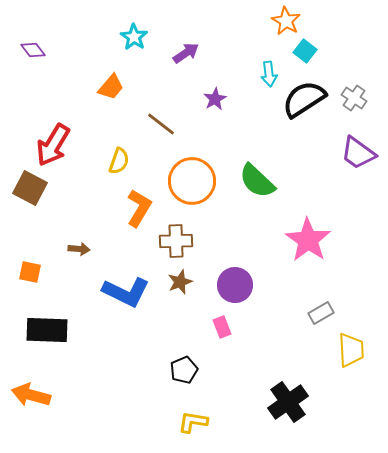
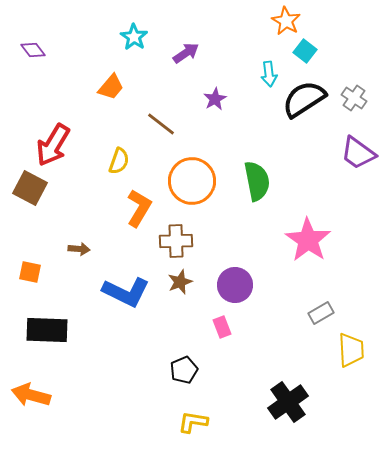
green semicircle: rotated 144 degrees counterclockwise
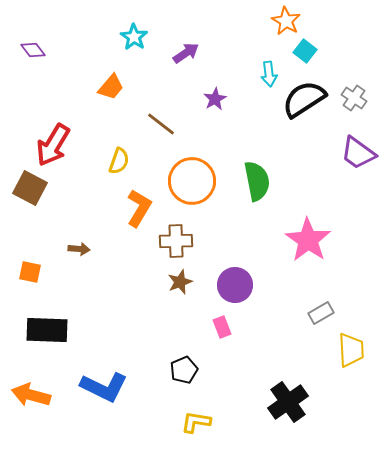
blue L-shape: moved 22 px left, 95 px down
yellow L-shape: moved 3 px right
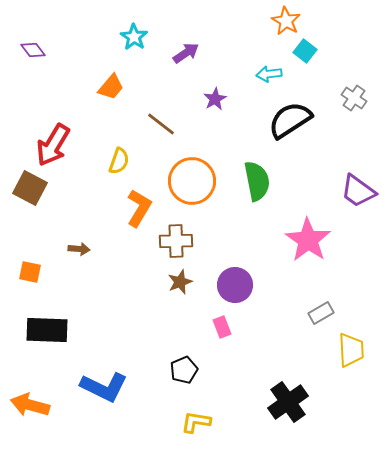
cyan arrow: rotated 90 degrees clockwise
black semicircle: moved 14 px left, 21 px down
purple trapezoid: moved 38 px down
orange arrow: moved 1 px left, 10 px down
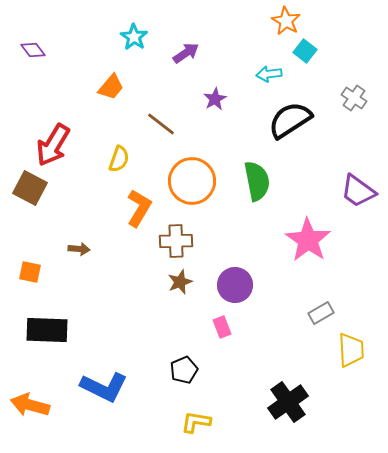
yellow semicircle: moved 2 px up
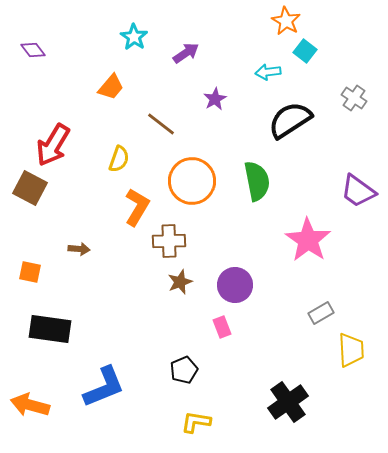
cyan arrow: moved 1 px left, 2 px up
orange L-shape: moved 2 px left, 1 px up
brown cross: moved 7 px left
black rectangle: moved 3 px right, 1 px up; rotated 6 degrees clockwise
blue L-shape: rotated 48 degrees counterclockwise
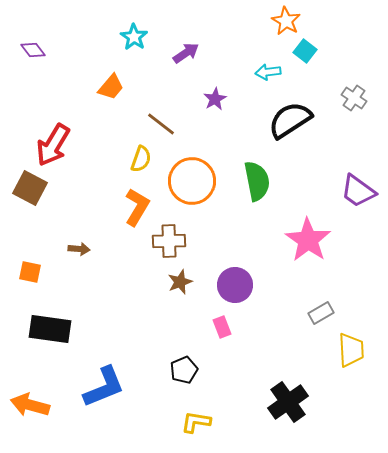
yellow semicircle: moved 22 px right
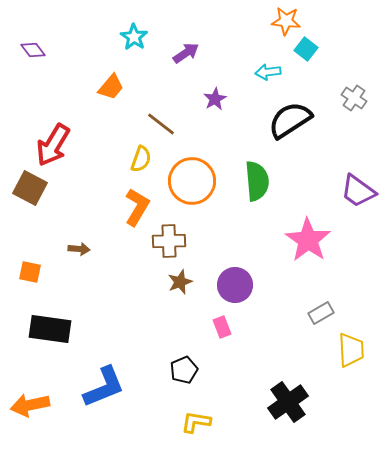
orange star: rotated 24 degrees counterclockwise
cyan square: moved 1 px right, 2 px up
green semicircle: rotated 6 degrees clockwise
orange arrow: rotated 27 degrees counterclockwise
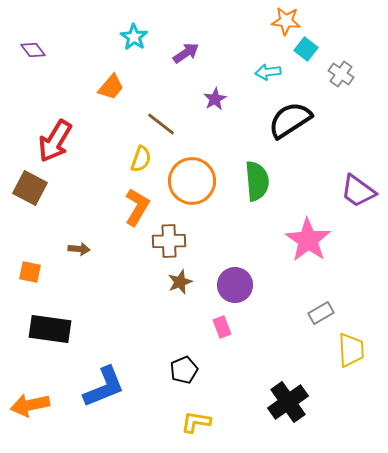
gray cross: moved 13 px left, 24 px up
red arrow: moved 2 px right, 4 px up
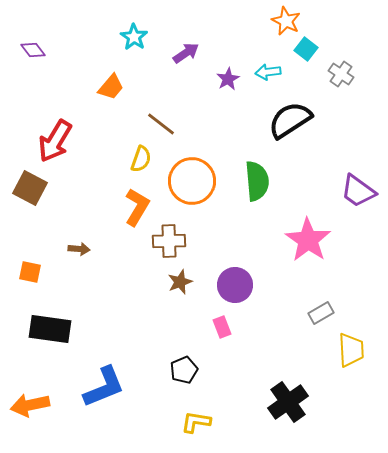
orange star: rotated 20 degrees clockwise
purple star: moved 13 px right, 20 px up
